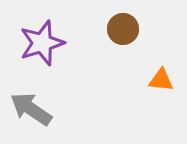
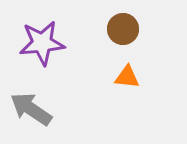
purple star: rotated 12 degrees clockwise
orange triangle: moved 34 px left, 3 px up
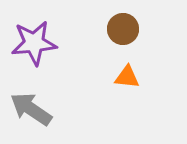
purple star: moved 8 px left
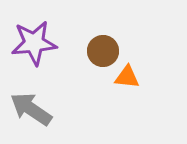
brown circle: moved 20 px left, 22 px down
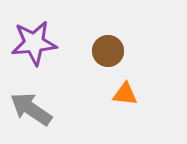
brown circle: moved 5 px right
orange triangle: moved 2 px left, 17 px down
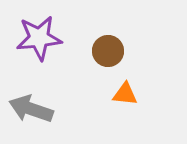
purple star: moved 5 px right, 5 px up
gray arrow: rotated 15 degrees counterclockwise
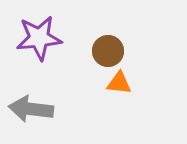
orange triangle: moved 6 px left, 11 px up
gray arrow: rotated 12 degrees counterclockwise
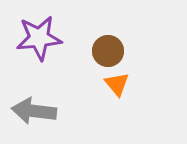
orange triangle: moved 2 px left, 1 px down; rotated 44 degrees clockwise
gray arrow: moved 3 px right, 2 px down
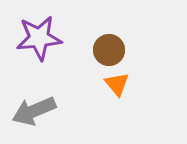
brown circle: moved 1 px right, 1 px up
gray arrow: rotated 30 degrees counterclockwise
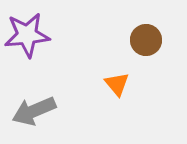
purple star: moved 12 px left, 3 px up
brown circle: moved 37 px right, 10 px up
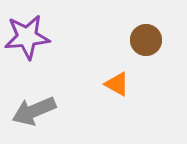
purple star: moved 2 px down
orange triangle: rotated 20 degrees counterclockwise
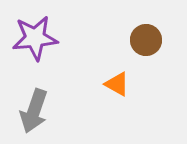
purple star: moved 8 px right, 1 px down
gray arrow: rotated 48 degrees counterclockwise
